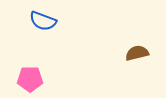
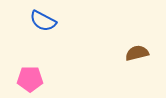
blue semicircle: rotated 8 degrees clockwise
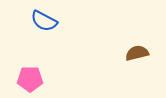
blue semicircle: moved 1 px right
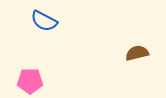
pink pentagon: moved 2 px down
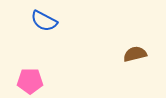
brown semicircle: moved 2 px left, 1 px down
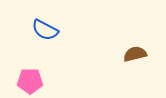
blue semicircle: moved 1 px right, 9 px down
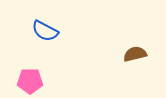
blue semicircle: moved 1 px down
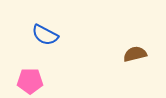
blue semicircle: moved 4 px down
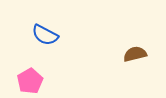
pink pentagon: rotated 30 degrees counterclockwise
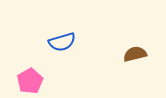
blue semicircle: moved 17 px right, 7 px down; rotated 44 degrees counterclockwise
